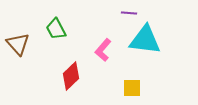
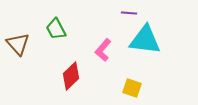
yellow square: rotated 18 degrees clockwise
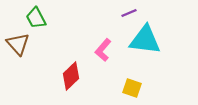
purple line: rotated 28 degrees counterclockwise
green trapezoid: moved 20 px left, 11 px up
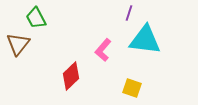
purple line: rotated 49 degrees counterclockwise
brown triangle: rotated 20 degrees clockwise
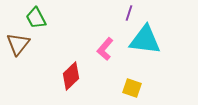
pink L-shape: moved 2 px right, 1 px up
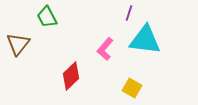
green trapezoid: moved 11 px right, 1 px up
yellow square: rotated 12 degrees clockwise
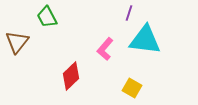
brown triangle: moved 1 px left, 2 px up
